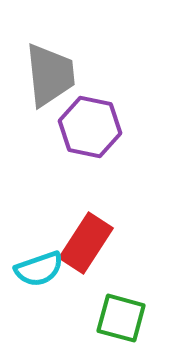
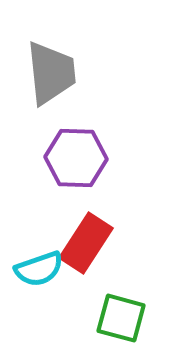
gray trapezoid: moved 1 px right, 2 px up
purple hexagon: moved 14 px left, 31 px down; rotated 10 degrees counterclockwise
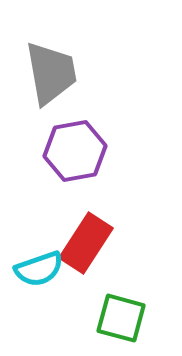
gray trapezoid: rotated 4 degrees counterclockwise
purple hexagon: moved 1 px left, 7 px up; rotated 12 degrees counterclockwise
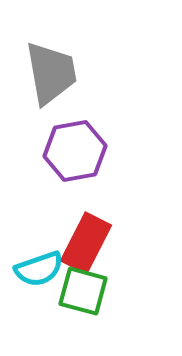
red rectangle: rotated 6 degrees counterclockwise
green square: moved 38 px left, 27 px up
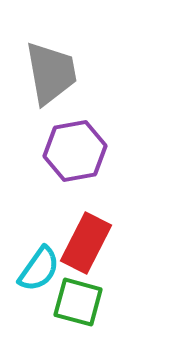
cyan semicircle: rotated 36 degrees counterclockwise
green square: moved 5 px left, 11 px down
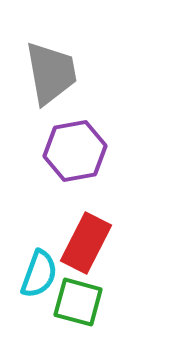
cyan semicircle: moved 5 px down; rotated 15 degrees counterclockwise
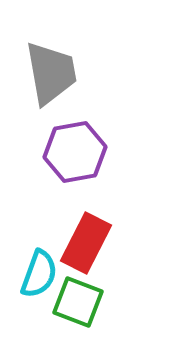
purple hexagon: moved 1 px down
green square: rotated 6 degrees clockwise
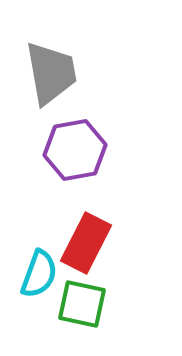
purple hexagon: moved 2 px up
green square: moved 4 px right, 2 px down; rotated 9 degrees counterclockwise
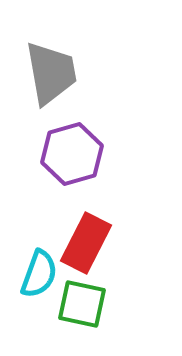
purple hexagon: moved 3 px left, 4 px down; rotated 6 degrees counterclockwise
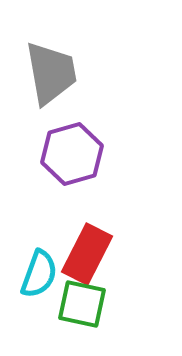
red rectangle: moved 1 px right, 11 px down
